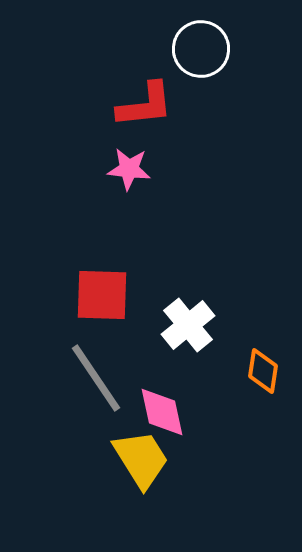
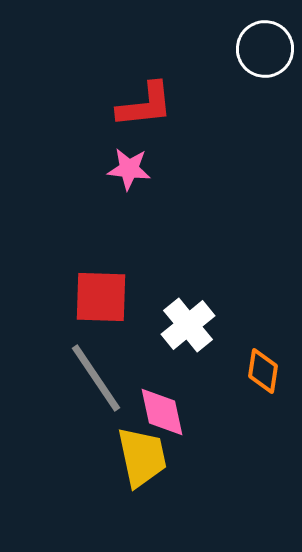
white circle: moved 64 px right
red square: moved 1 px left, 2 px down
yellow trapezoid: moved 1 px right, 2 px up; rotated 20 degrees clockwise
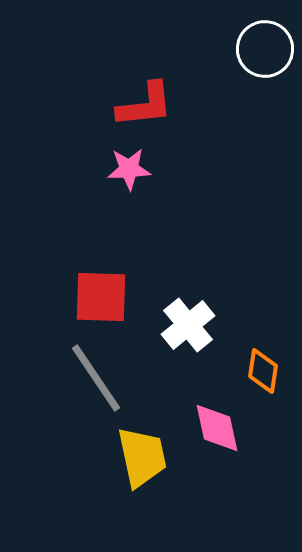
pink star: rotated 9 degrees counterclockwise
pink diamond: moved 55 px right, 16 px down
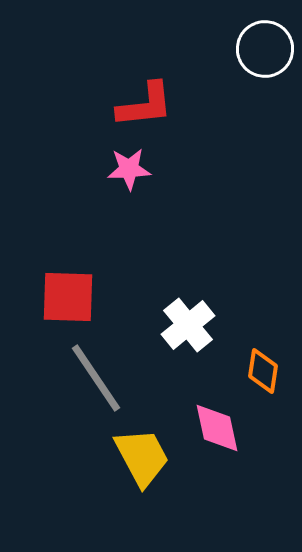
red square: moved 33 px left
yellow trapezoid: rotated 16 degrees counterclockwise
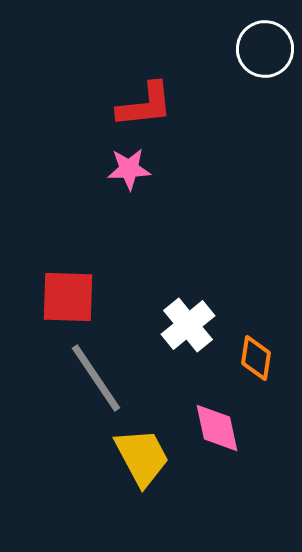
orange diamond: moved 7 px left, 13 px up
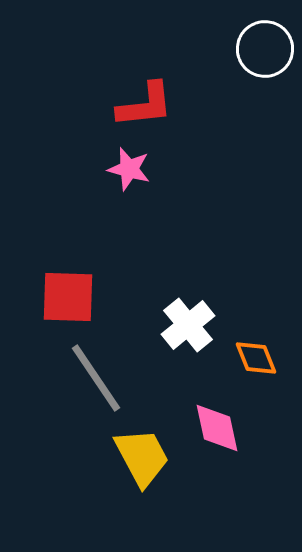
pink star: rotated 18 degrees clockwise
orange diamond: rotated 30 degrees counterclockwise
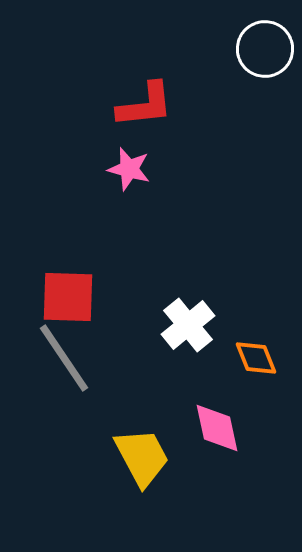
gray line: moved 32 px left, 20 px up
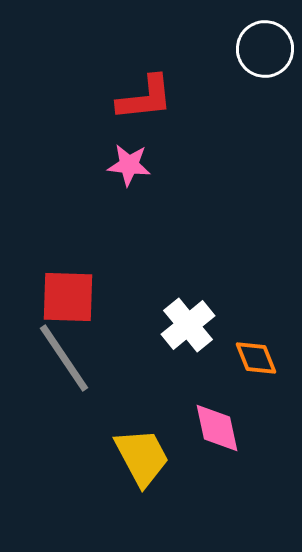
red L-shape: moved 7 px up
pink star: moved 4 px up; rotated 9 degrees counterclockwise
